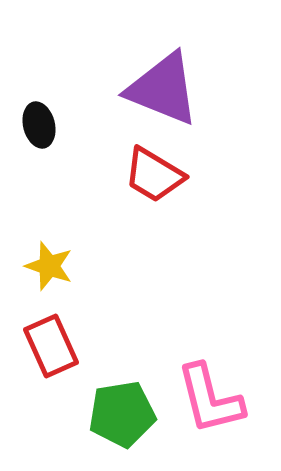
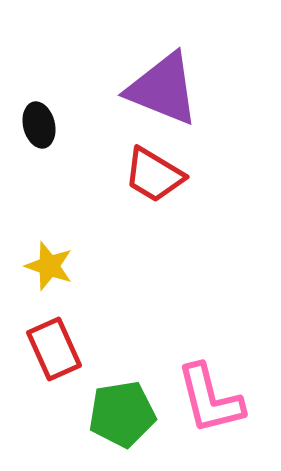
red rectangle: moved 3 px right, 3 px down
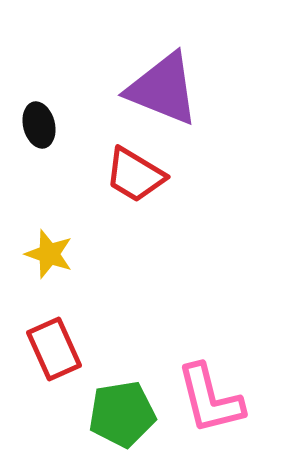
red trapezoid: moved 19 px left
yellow star: moved 12 px up
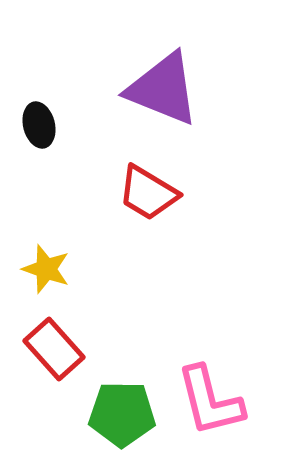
red trapezoid: moved 13 px right, 18 px down
yellow star: moved 3 px left, 15 px down
red rectangle: rotated 18 degrees counterclockwise
pink L-shape: moved 2 px down
green pentagon: rotated 10 degrees clockwise
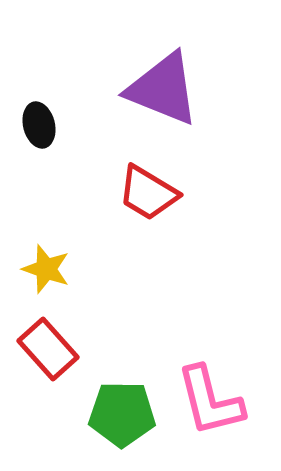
red rectangle: moved 6 px left
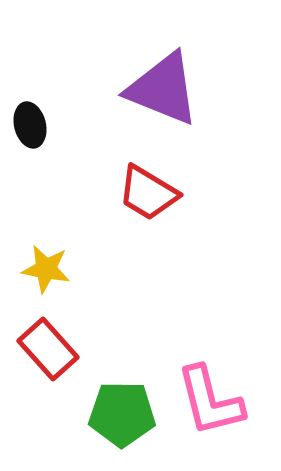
black ellipse: moved 9 px left
yellow star: rotated 9 degrees counterclockwise
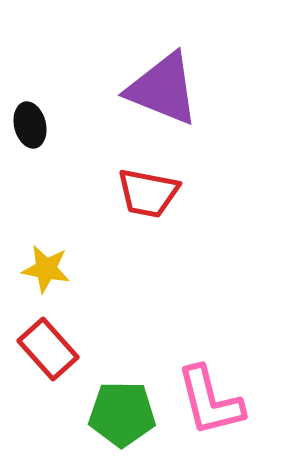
red trapezoid: rotated 20 degrees counterclockwise
